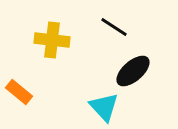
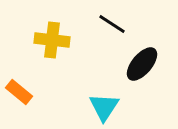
black line: moved 2 px left, 3 px up
black ellipse: moved 9 px right, 7 px up; rotated 9 degrees counterclockwise
cyan triangle: rotated 16 degrees clockwise
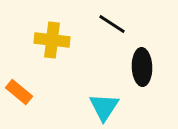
black ellipse: moved 3 px down; rotated 42 degrees counterclockwise
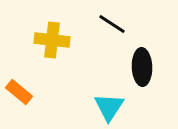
cyan triangle: moved 5 px right
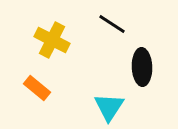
yellow cross: rotated 20 degrees clockwise
orange rectangle: moved 18 px right, 4 px up
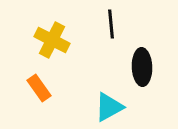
black line: moved 1 px left; rotated 52 degrees clockwise
orange rectangle: moved 2 px right; rotated 16 degrees clockwise
cyan triangle: rotated 28 degrees clockwise
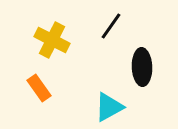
black line: moved 2 px down; rotated 40 degrees clockwise
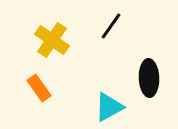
yellow cross: rotated 8 degrees clockwise
black ellipse: moved 7 px right, 11 px down
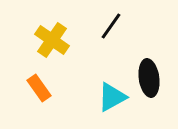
black ellipse: rotated 6 degrees counterclockwise
cyan triangle: moved 3 px right, 10 px up
